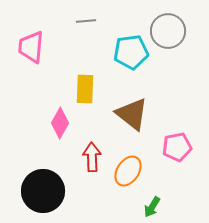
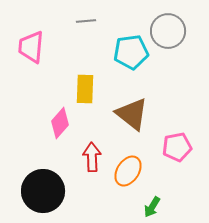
pink diamond: rotated 12 degrees clockwise
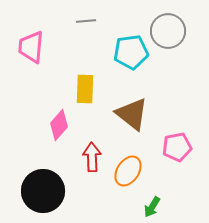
pink diamond: moved 1 px left, 2 px down
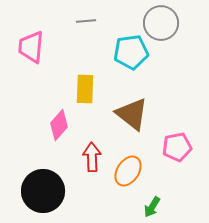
gray circle: moved 7 px left, 8 px up
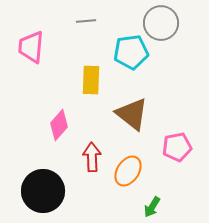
yellow rectangle: moved 6 px right, 9 px up
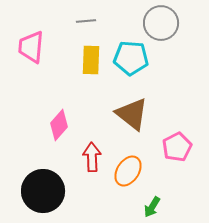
cyan pentagon: moved 6 px down; rotated 12 degrees clockwise
yellow rectangle: moved 20 px up
pink pentagon: rotated 16 degrees counterclockwise
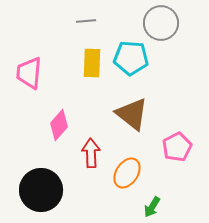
pink trapezoid: moved 2 px left, 26 px down
yellow rectangle: moved 1 px right, 3 px down
red arrow: moved 1 px left, 4 px up
orange ellipse: moved 1 px left, 2 px down
black circle: moved 2 px left, 1 px up
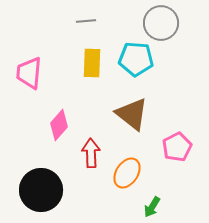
cyan pentagon: moved 5 px right, 1 px down
